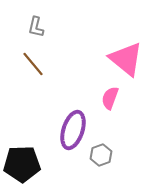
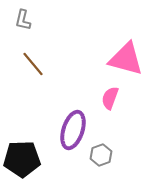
gray L-shape: moved 13 px left, 7 px up
pink triangle: rotated 24 degrees counterclockwise
black pentagon: moved 5 px up
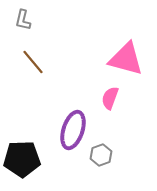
brown line: moved 2 px up
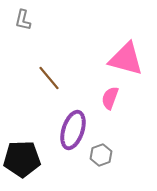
brown line: moved 16 px right, 16 px down
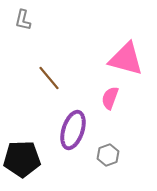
gray hexagon: moved 7 px right
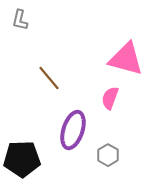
gray L-shape: moved 3 px left
gray hexagon: rotated 10 degrees counterclockwise
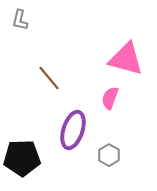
gray hexagon: moved 1 px right
black pentagon: moved 1 px up
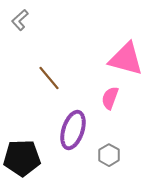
gray L-shape: rotated 35 degrees clockwise
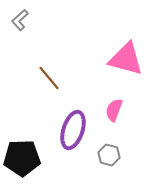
pink semicircle: moved 4 px right, 12 px down
gray hexagon: rotated 15 degrees counterclockwise
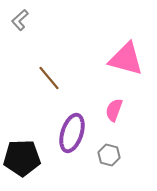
purple ellipse: moved 1 px left, 3 px down
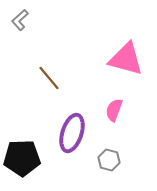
gray hexagon: moved 5 px down
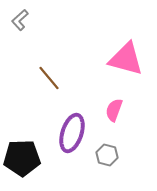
gray hexagon: moved 2 px left, 5 px up
